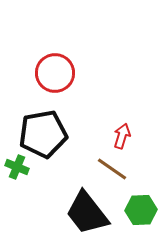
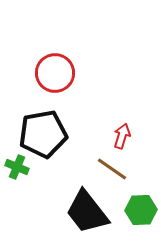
black trapezoid: moved 1 px up
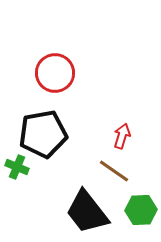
brown line: moved 2 px right, 2 px down
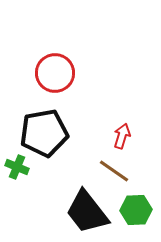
black pentagon: moved 1 px right, 1 px up
green hexagon: moved 5 px left
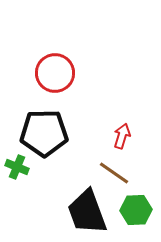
black pentagon: rotated 9 degrees clockwise
brown line: moved 2 px down
black trapezoid: rotated 18 degrees clockwise
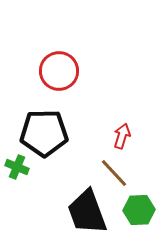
red circle: moved 4 px right, 2 px up
brown line: rotated 12 degrees clockwise
green hexagon: moved 3 px right
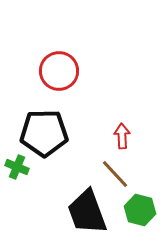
red arrow: rotated 20 degrees counterclockwise
brown line: moved 1 px right, 1 px down
green hexagon: moved 1 px right; rotated 16 degrees clockwise
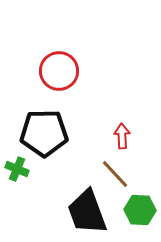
green cross: moved 2 px down
green hexagon: rotated 12 degrees counterclockwise
